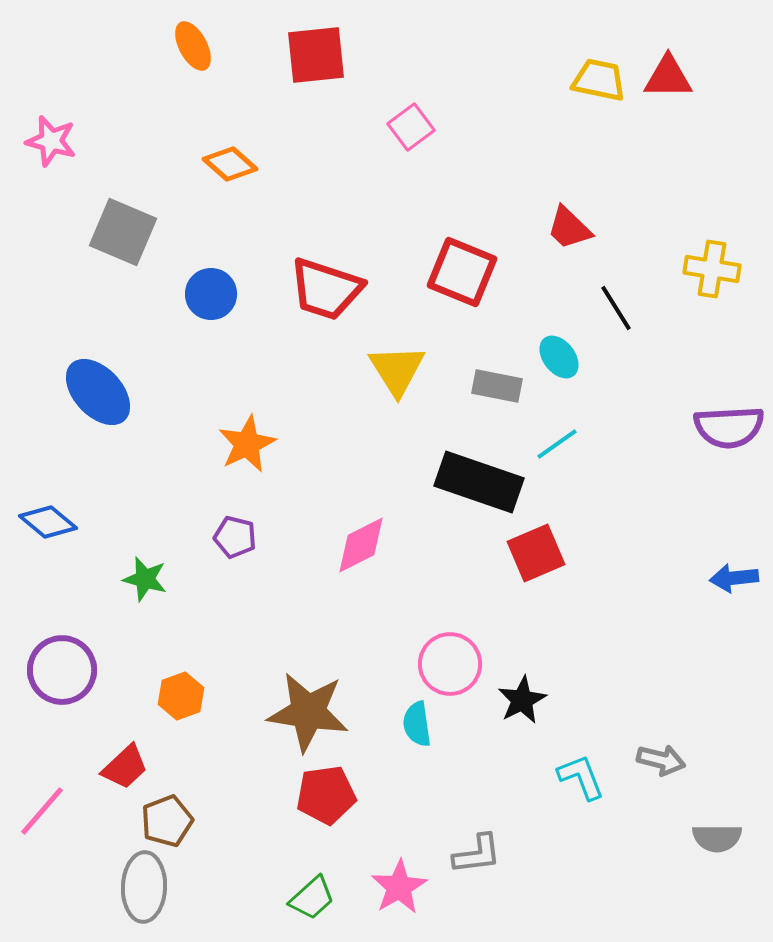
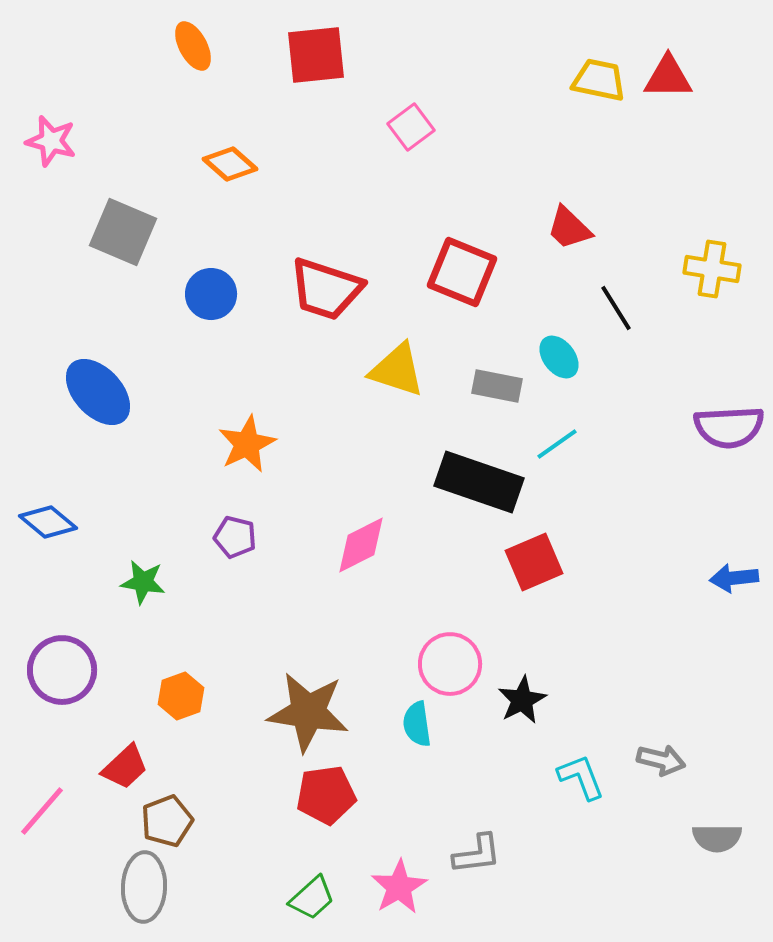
yellow triangle at (397, 370): rotated 40 degrees counterclockwise
red square at (536, 553): moved 2 px left, 9 px down
green star at (145, 579): moved 2 px left, 3 px down; rotated 6 degrees counterclockwise
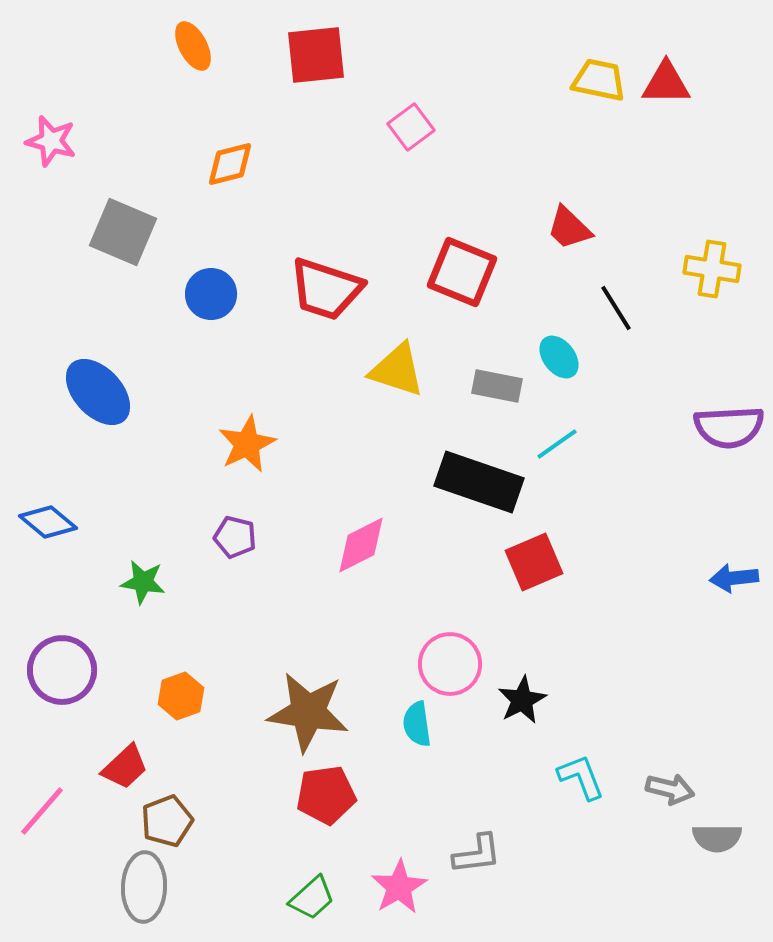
red triangle at (668, 77): moved 2 px left, 6 px down
orange diamond at (230, 164): rotated 56 degrees counterclockwise
gray arrow at (661, 760): moved 9 px right, 29 px down
